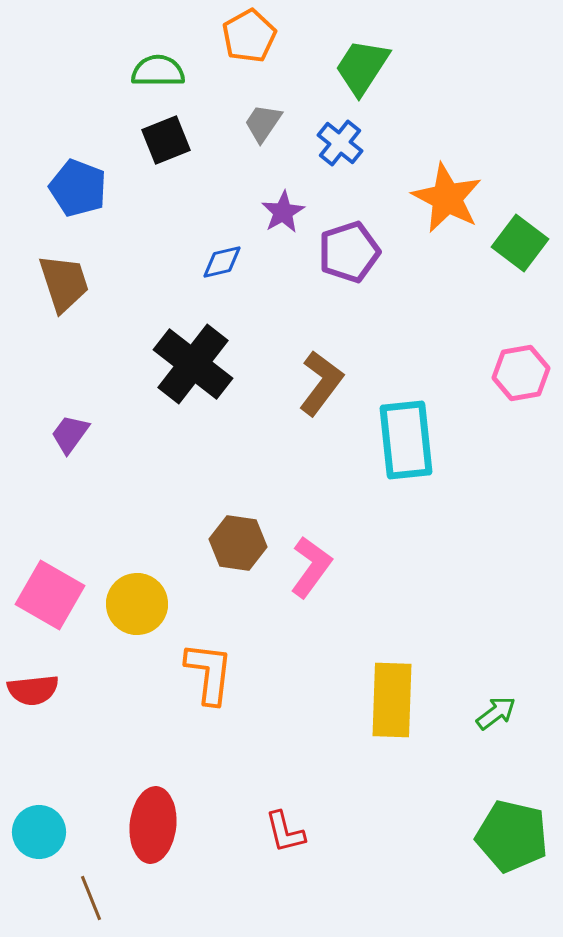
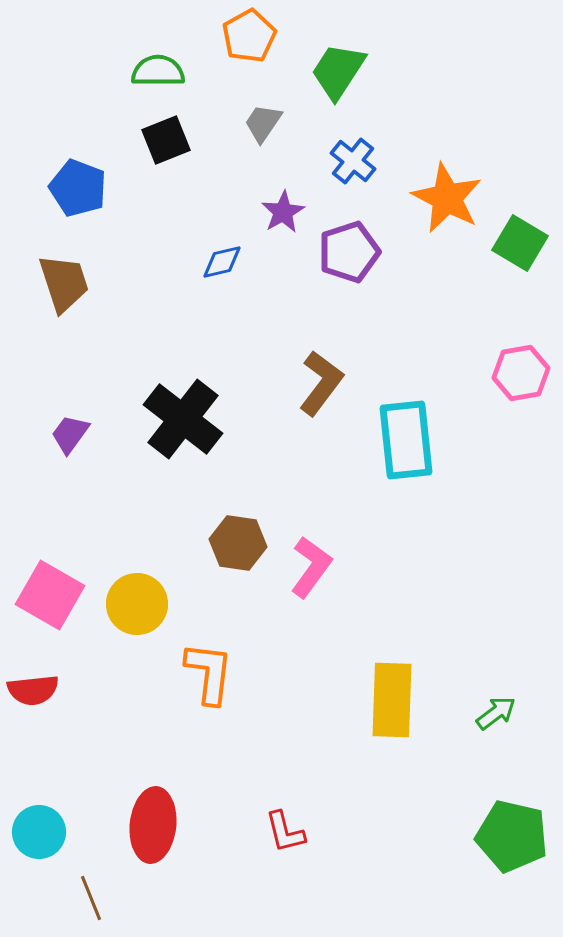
green trapezoid: moved 24 px left, 4 px down
blue cross: moved 13 px right, 18 px down
green square: rotated 6 degrees counterclockwise
black cross: moved 10 px left, 55 px down
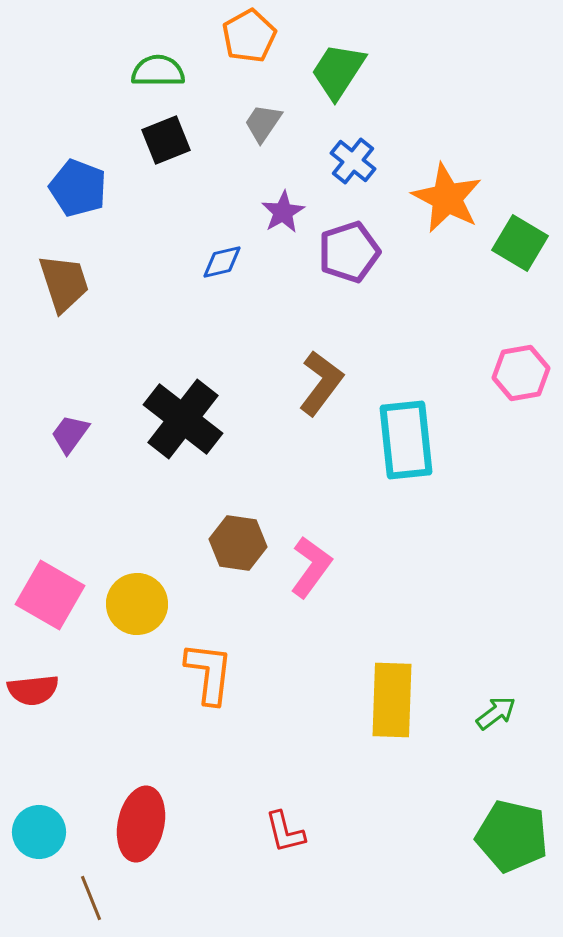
red ellipse: moved 12 px left, 1 px up; rotated 6 degrees clockwise
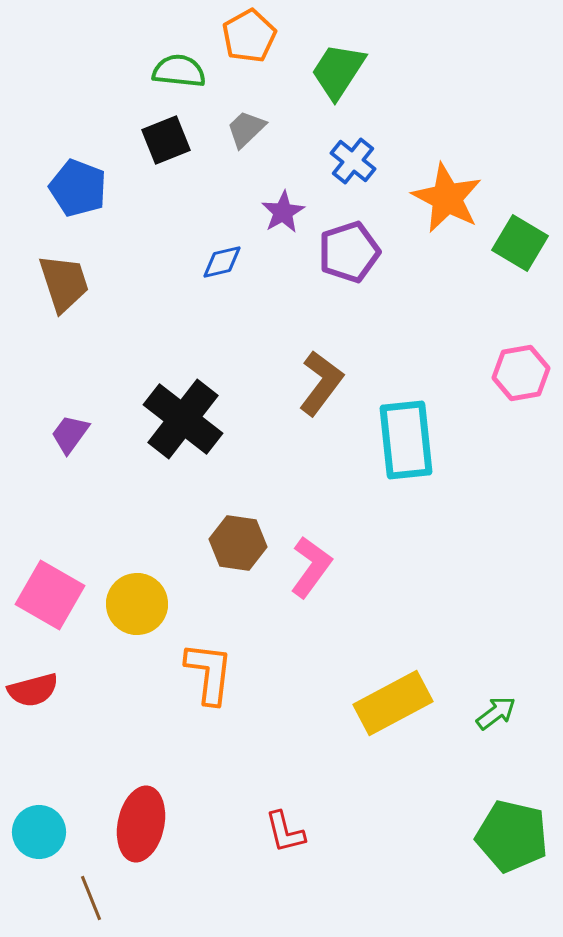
green semicircle: moved 21 px right; rotated 6 degrees clockwise
gray trapezoid: moved 17 px left, 6 px down; rotated 12 degrees clockwise
red semicircle: rotated 9 degrees counterclockwise
yellow rectangle: moved 1 px right, 3 px down; rotated 60 degrees clockwise
